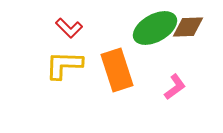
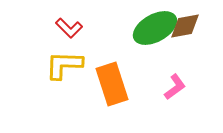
brown diamond: moved 3 px left, 1 px up; rotated 8 degrees counterclockwise
orange rectangle: moved 5 px left, 14 px down
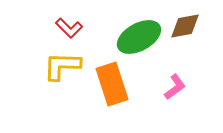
green ellipse: moved 16 px left, 9 px down
yellow L-shape: moved 2 px left, 1 px down
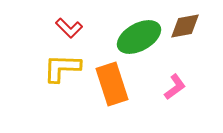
yellow L-shape: moved 2 px down
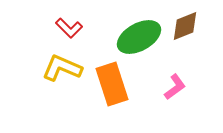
brown diamond: rotated 12 degrees counterclockwise
yellow L-shape: rotated 21 degrees clockwise
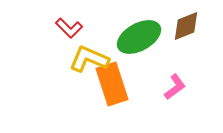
brown diamond: moved 1 px right
yellow L-shape: moved 27 px right, 9 px up
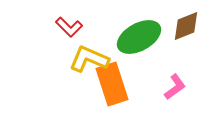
red L-shape: moved 1 px up
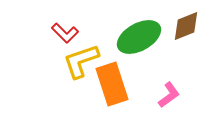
red L-shape: moved 4 px left, 6 px down
yellow L-shape: moved 8 px left, 2 px down; rotated 42 degrees counterclockwise
pink L-shape: moved 6 px left, 8 px down
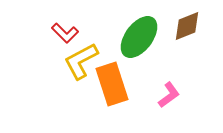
brown diamond: moved 1 px right
green ellipse: rotated 24 degrees counterclockwise
yellow L-shape: rotated 9 degrees counterclockwise
